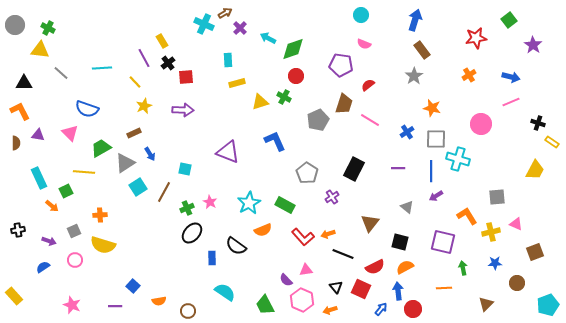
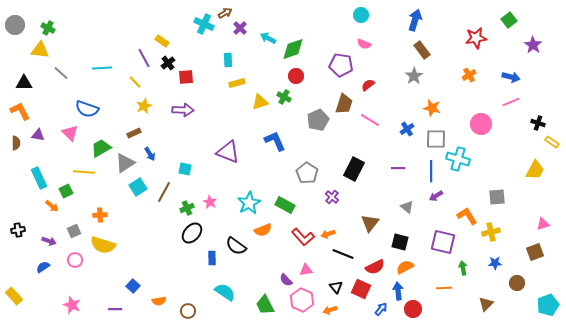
yellow rectangle at (162, 41): rotated 24 degrees counterclockwise
blue cross at (407, 132): moved 3 px up
purple cross at (332, 197): rotated 16 degrees counterclockwise
pink triangle at (516, 224): moved 27 px right; rotated 40 degrees counterclockwise
purple line at (115, 306): moved 3 px down
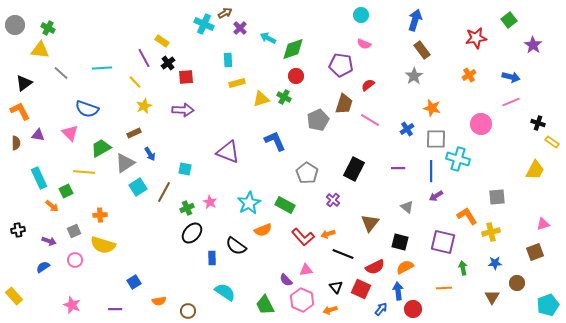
black triangle at (24, 83): rotated 36 degrees counterclockwise
yellow triangle at (260, 102): moved 1 px right, 3 px up
purple cross at (332, 197): moved 1 px right, 3 px down
blue square at (133, 286): moved 1 px right, 4 px up; rotated 16 degrees clockwise
brown triangle at (486, 304): moved 6 px right, 7 px up; rotated 14 degrees counterclockwise
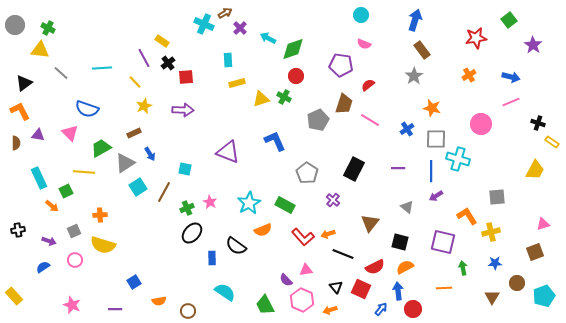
cyan pentagon at (548, 305): moved 4 px left, 9 px up
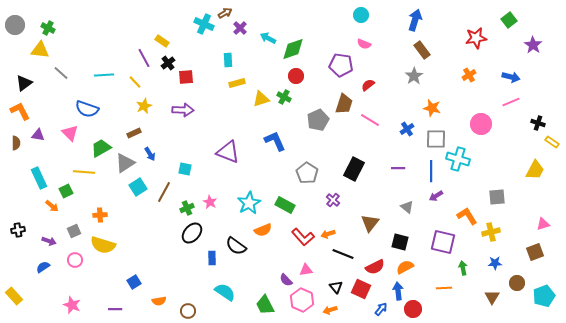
cyan line at (102, 68): moved 2 px right, 7 px down
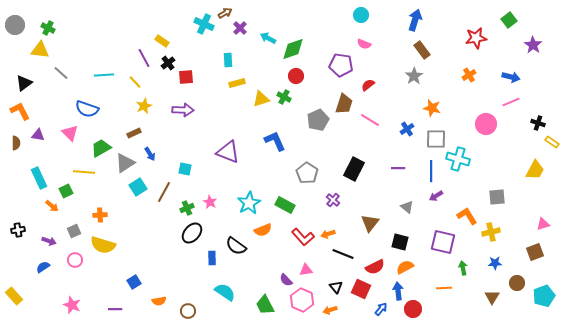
pink circle at (481, 124): moved 5 px right
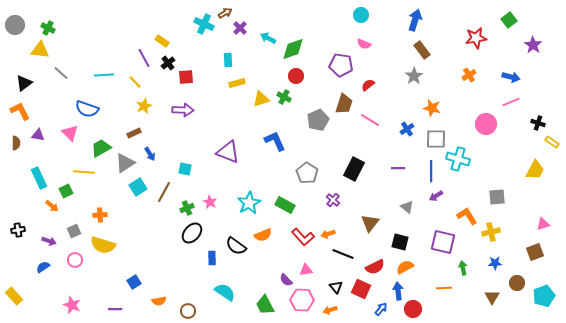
orange semicircle at (263, 230): moved 5 px down
pink hexagon at (302, 300): rotated 20 degrees counterclockwise
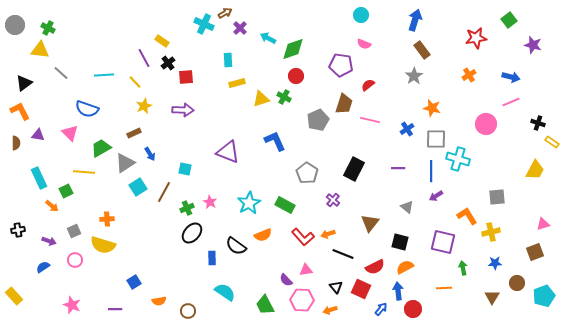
purple star at (533, 45): rotated 18 degrees counterclockwise
pink line at (370, 120): rotated 18 degrees counterclockwise
orange cross at (100, 215): moved 7 px right, 4 px down
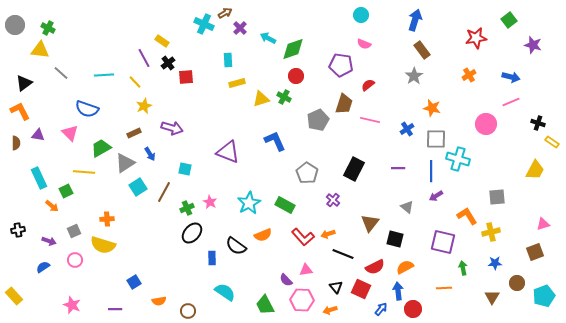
purple arrow at (183, 110): moved 11 px left, 18 px down; rotated 15 degrees clockwise
black square at (400, 242): moved 5 px left, 3 px up
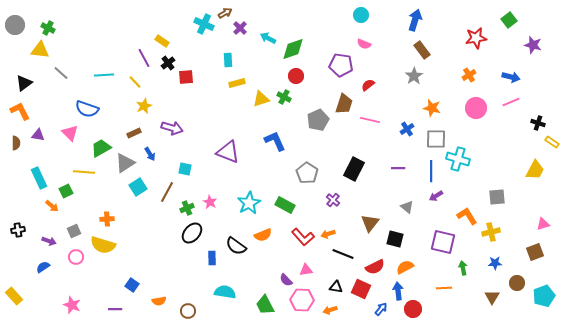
pink circle at (486, 124): moved 10 px left, 16 px up
brown line at (164, 192): moved 3 px right
pink circle at (75, 260): moved 1 px right, 3 px up
blue square at (134, 282): moved 2 px left, 3 px down; rotated 24 degrees counterclockwise
black triangle at (336, 287): rotated 40 degrees counterclockwise
cyan semicircle at (225, 292): rotated 25 degrees counterclockwise
